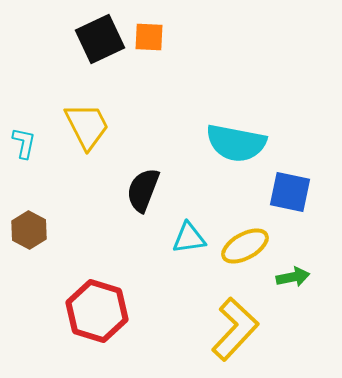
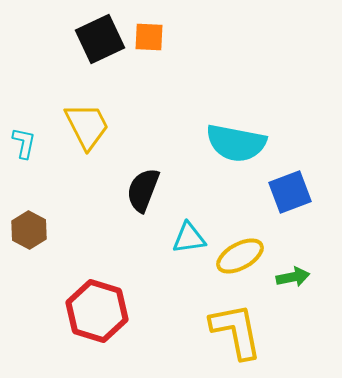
blue square: rotated 33 degrees counterclockwise
yellow ellipse: moved 5 px left, 10 px down
yellow L-shape: moved 1 px right, 2 px down; rotated 54 degrees counterclockwise
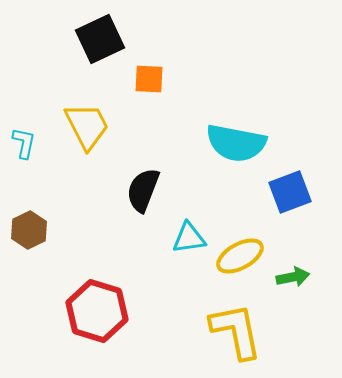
orange square: moved 42 px down
brown hexagon: rotated 6 degrees clockwise
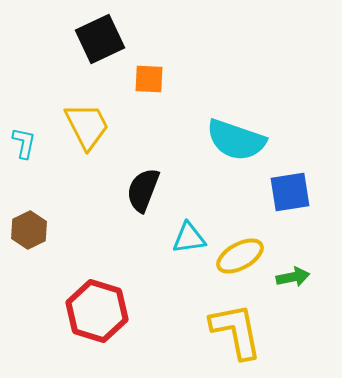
cyan semicircle: moved 3 px up; rotated 8 degrees clockwise
blue square: rotated 12 degrees clockwise
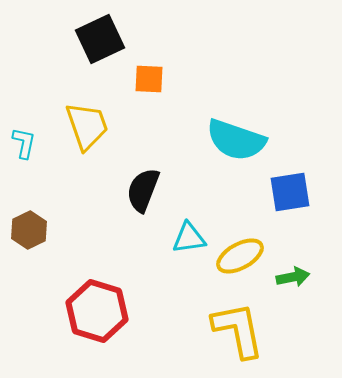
yellow trapezoid: rotated 8 degrees clockwise
yellow L-shape: moved 2 px right, 1 px up
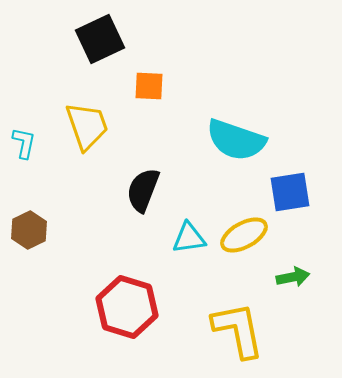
orange square: moved 7 px down
yellow ellipse: moved 4 px right, 21 px up
red hexagon: moved 30 px right, 4 px up
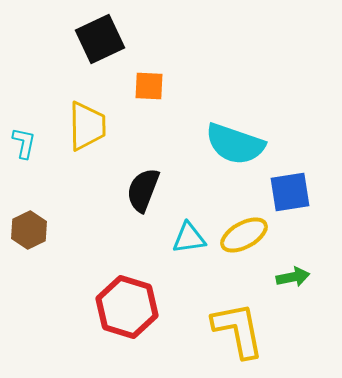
yellow trapezoid: rotated 18 degrees clockwise
cyan semicircle: moved 1 px left, 4 px down
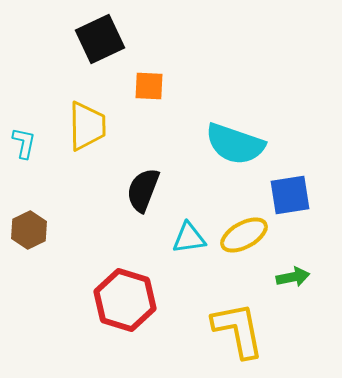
blue square: moved 3 px down
red hexagon: moved 2 px left, 7 px up
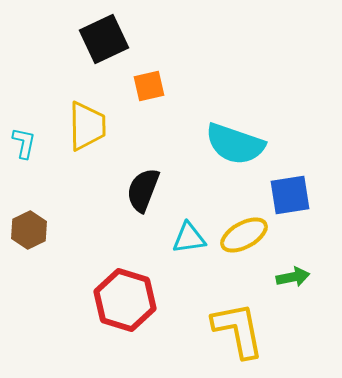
black square: moved 4 px right
orange square: rotated 16 degrees counterclockwise
